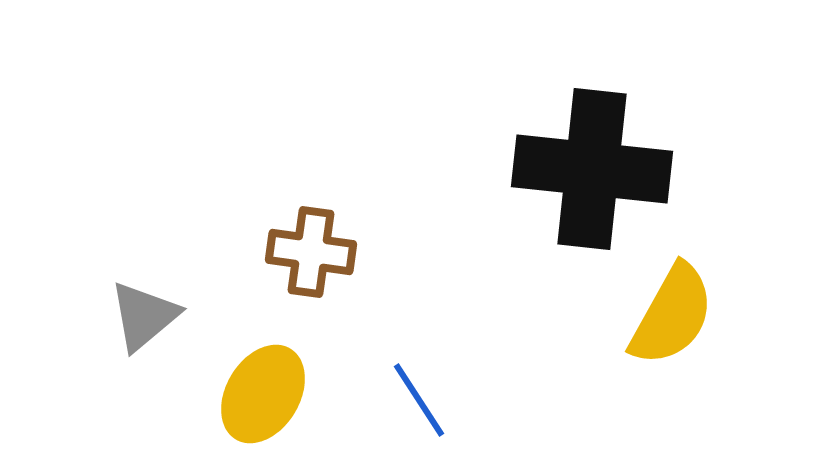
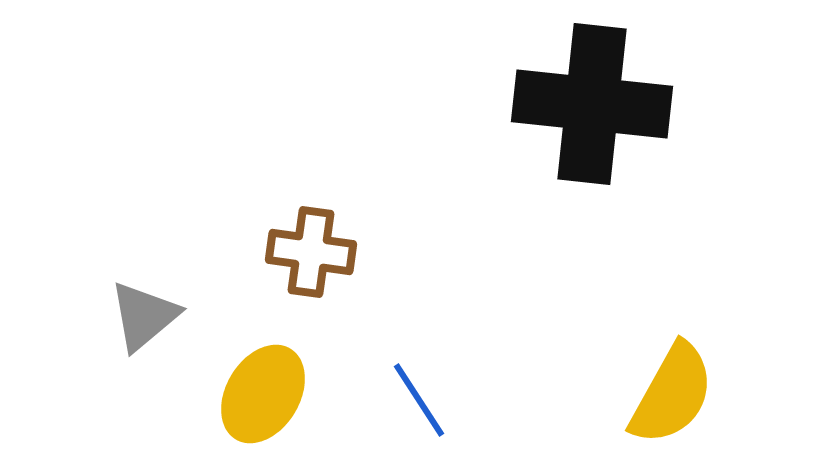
black cross: moved 65 px up
yellow semicircle: moved 79 px down
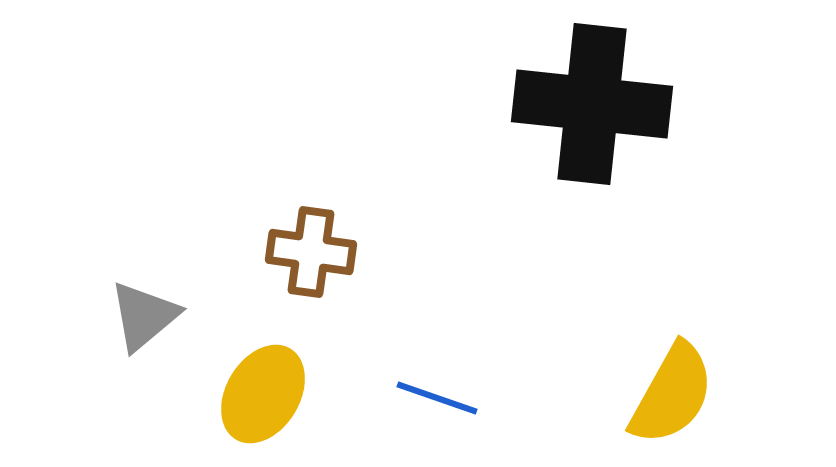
blue line: moved 18 px right, 2 px up; rotated 38 degrees counterclockwise
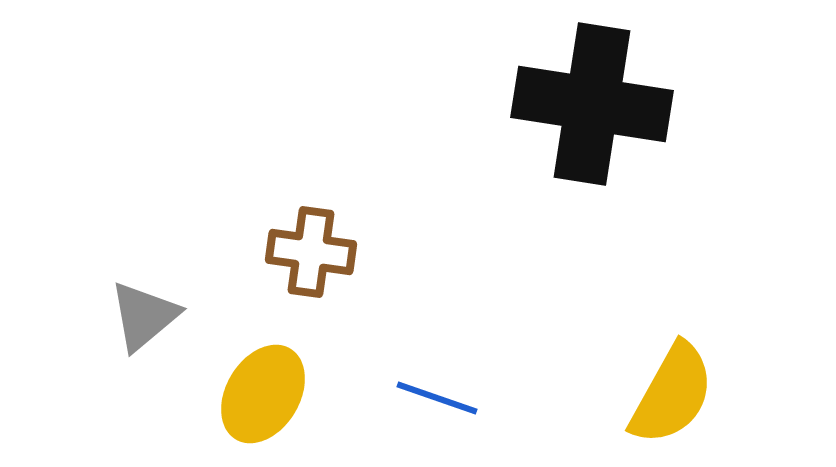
black cross: rotated 3 degrees clockwise
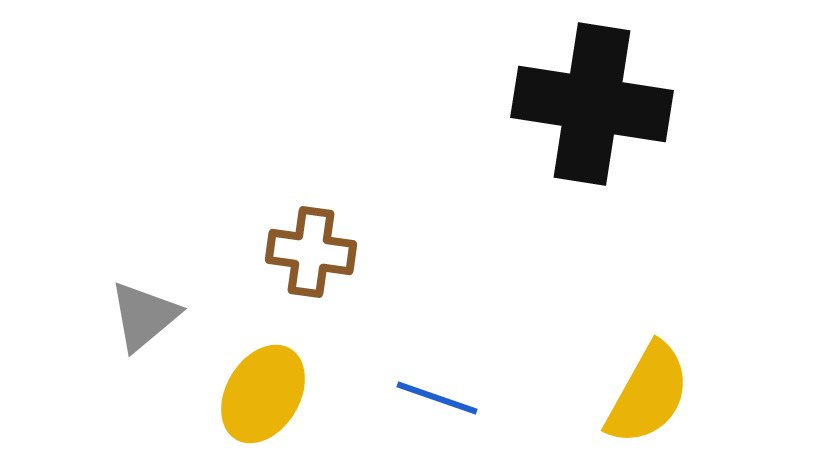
yellow semicircle: moved 24 px left
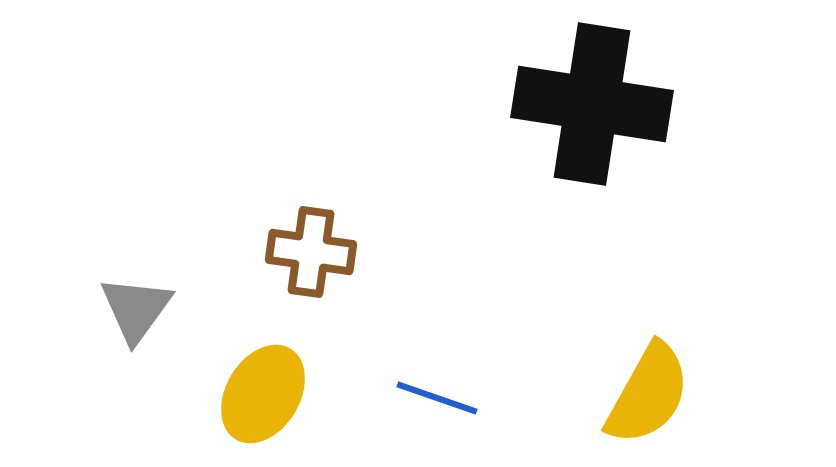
gray triangle: moved 8 px left, 7 px up; rotated 14 degrees counterclockwise
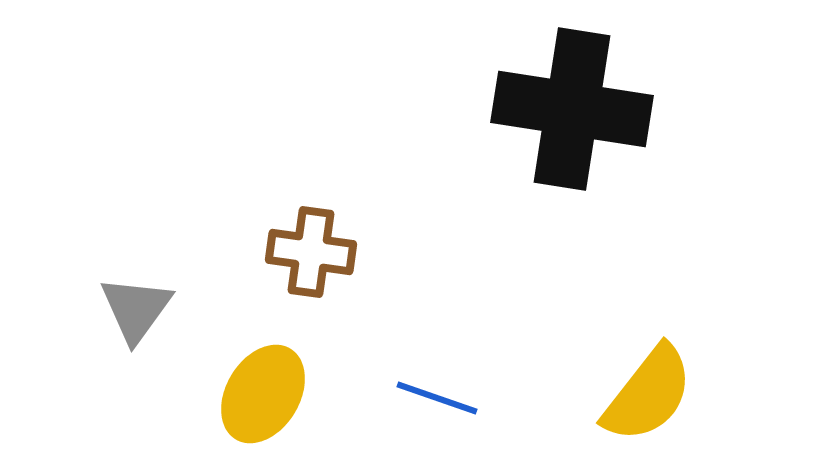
black cross: moved 20 px left, 5 px down
yellow semicircle: rotated 9 degrees clockwise
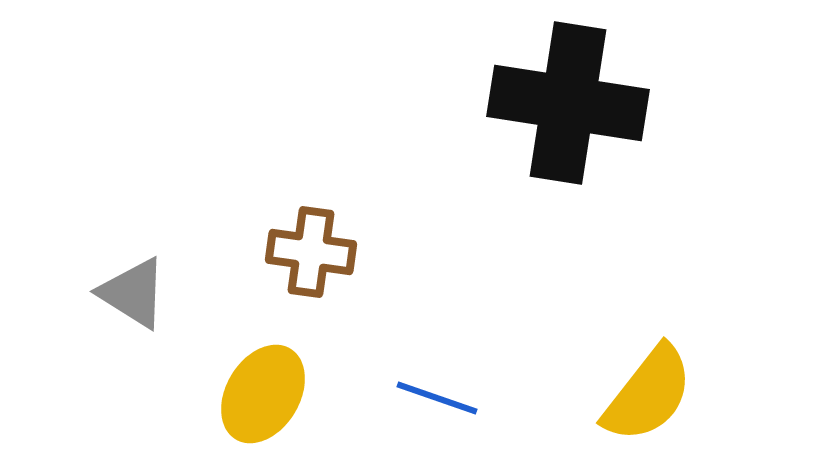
black cross: moved 4 px left, 6 px up
gray triangle: moved 3 px left, 16 px up; rotated 34 degrees counterclockwise
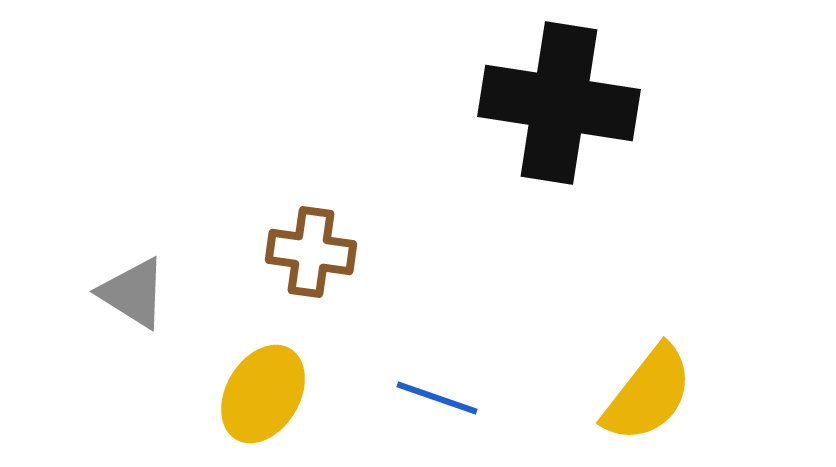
black cross: moved 9 px left
